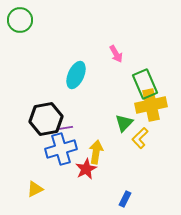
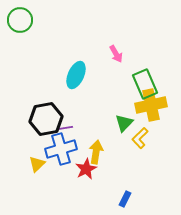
yellow triangle: moved 2 px right, 25 px up; rotated 18 degrees counterclockwise
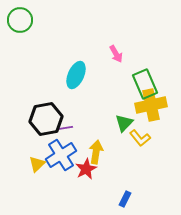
yellow L-shape: rotated 85 degrees counterclockwise
blue cross: moved 6 px down; rotated 16 degrees counterclockwise
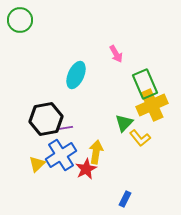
yellow cross: moved 1 px right; rotated 12 degrees counterclockwise
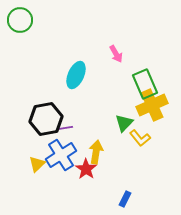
red star: rotated 10 degrees counterclockwise
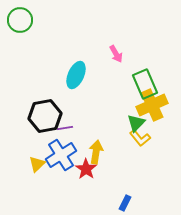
black hexagon: moved 1 px left, 3 px up
green triangle: moved 12 px right
blue rectangle: moved 4 px down
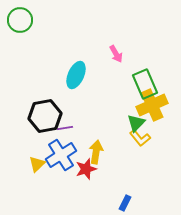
red star: rotated 20 degrees clockwise
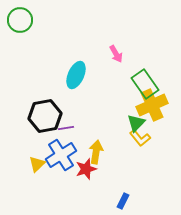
green rectangle: rotated 12 degrees counterclockwise
purple line: moved 1 px right
blue rectangle: moved 2 px left, 2 px up
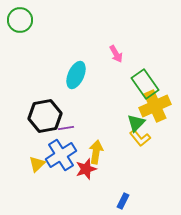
yellow cross: moved 3 px right, 1 px down
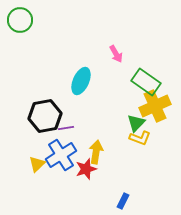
cyan ellipse: moved 5 px right, 6 px down
green rectangle: moved 1 px right, 2 px up; rotated 20 degrees counterclockwise
yellow L-shape: rotated 30 degrees counterclockwise
